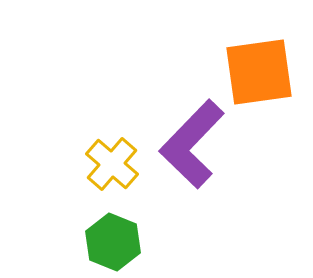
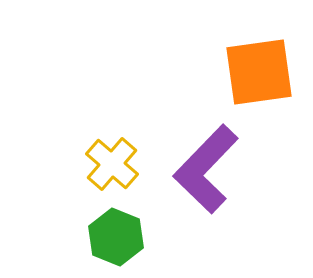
purple L-shape: moved 14 px right, 25 px down
green hexagon: moved 3 px right, 5 px up
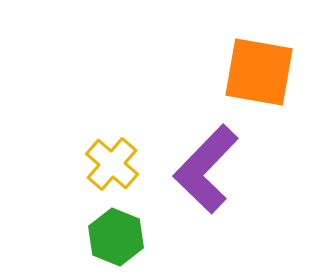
orange square: rotated 18 degrees clockwise
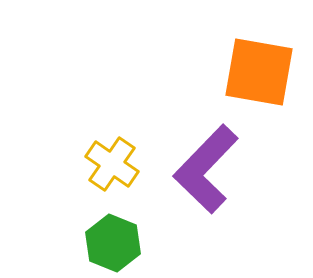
yellow cross: rotated 6 degrees counterclockwise
green hexagon: moved 3 px left, 6 px down
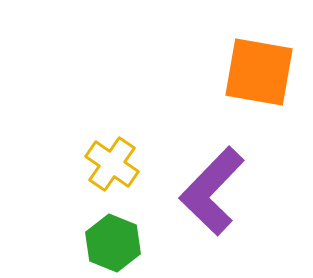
purple L-shape: moved 6 px right, 22 px down
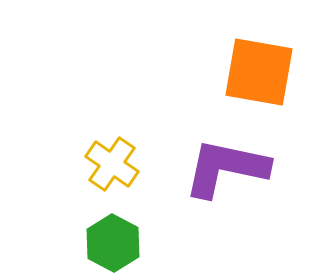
purple L-shape: moved 14 px right, 23 px up; rotated 58 degrees clockwise
green hexagon: rotated 6 degrees clockwise
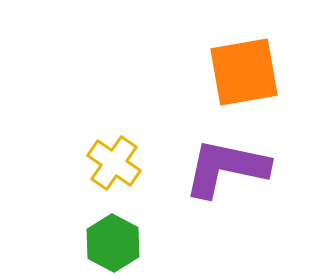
orange square: moved 15 px left; rotated 20 degrees counterclockwise
yellow cross: moved 2 px right, 1 px up
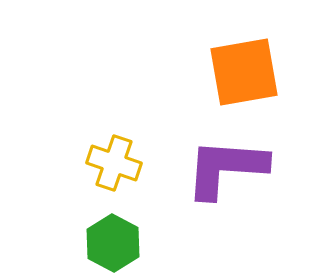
yellow cross: rotated 16 degrees counterclockwise
purple L-shape: rotated 8 degrees counterclockwise
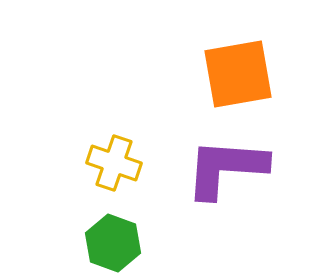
orange square: moved 6 px left, 2 px down
green hexagon: rotated 8 degrees counterclockwise
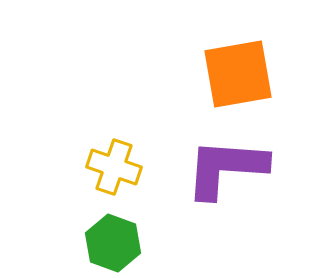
yellow cross: moved 4 px down
